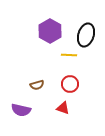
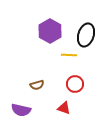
red circle: moved 5 px right
red triangle: moved 1 px right
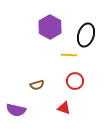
purple hexagon: moved 4 px up
red circle: moved 3 px up
purple semicircle: moved 5 px left
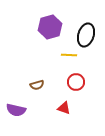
purple hexagon: rotated 15 degrees clockwise
red circle: moved 1 px right, 1 px down
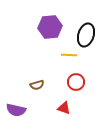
purple hexagon: rotated 10 degrees clockwise
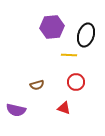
purple hexagon: moved 2 px right
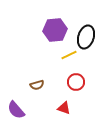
purple hexagon: moved 3 px right, 3 px down
black ellipse: moved 2 px down
yellow line: rotated 28 degrees counterclockwise
purple semicircle: rotated 36 degrees clockwise
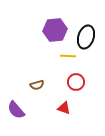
yellow line: moved 1 px left, 1 px down; rotated 28 degrees clockwise
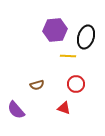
red circle: moved 2 px down
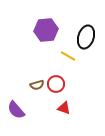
purple hexagon: moved 9 px left
yellow line: rotated 28 degrees clockwise
red circle: moved 20 px left
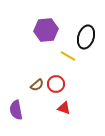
brown semicircle: rotated 24 degrees counterclockwise
purple semicircle: rotated 30 degrees clockwise
